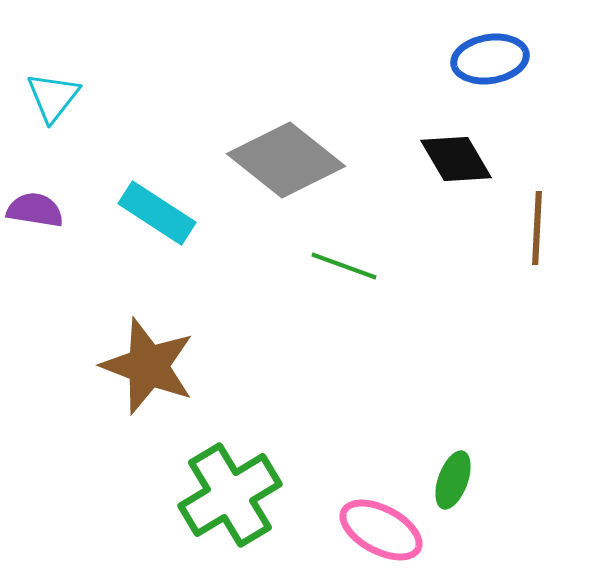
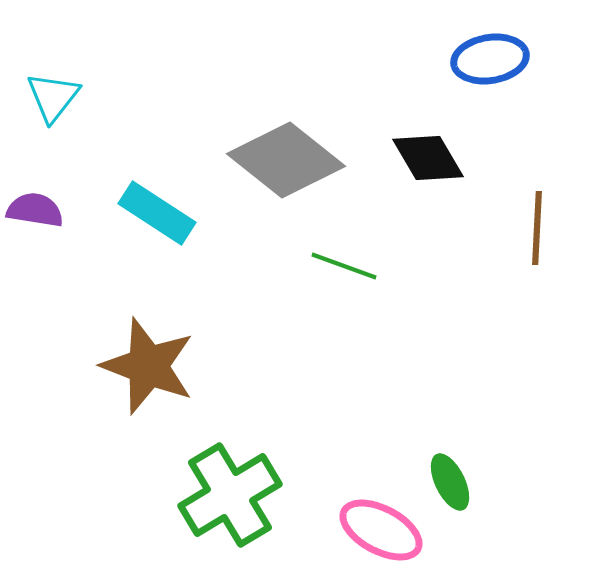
black diamond: moved 28 px left, 1 px up
green ellipse: moved 3 px left, 2 px down; rotated 46 degrees counterclockwise
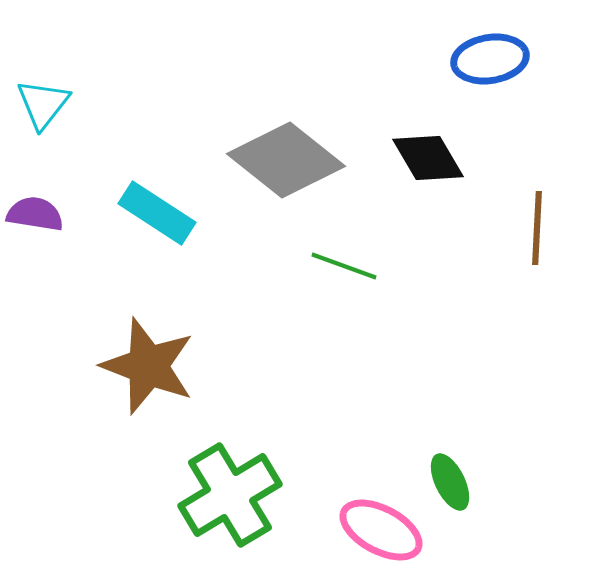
cyan triangle: moved 10 px left, 7 px down
purple semicircle: moved 4 px down
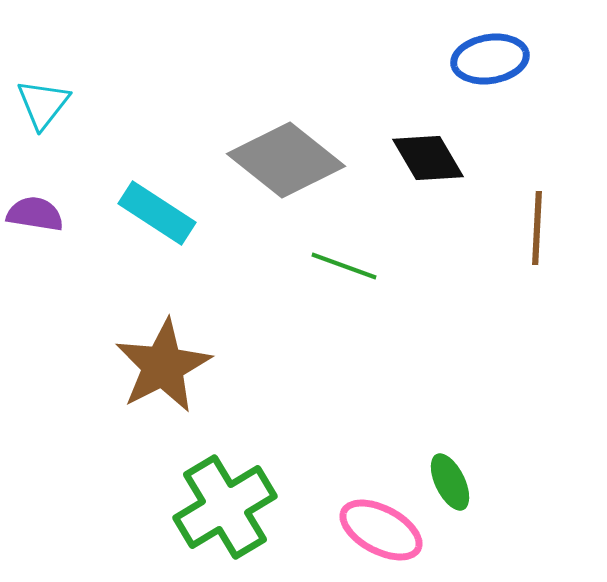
brown star: moved 15 px right; rotated 24 degrees clockwise
green cross: moved 5 px left, 12 px down
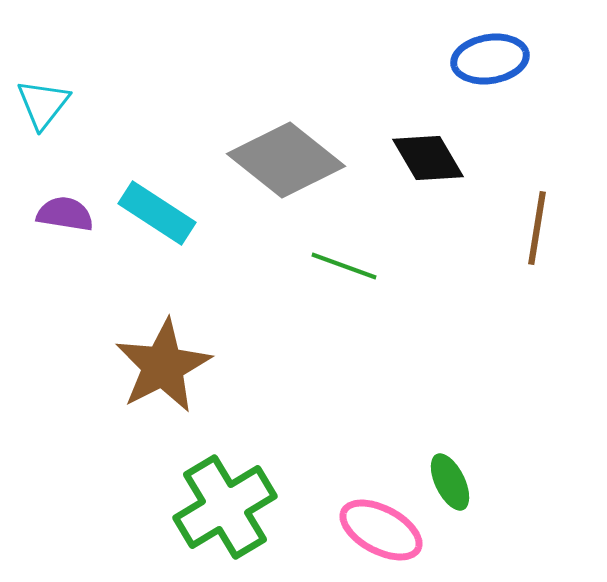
purple semicircle: moved 30 px right
brown line: rotated 6 degrees clockwise
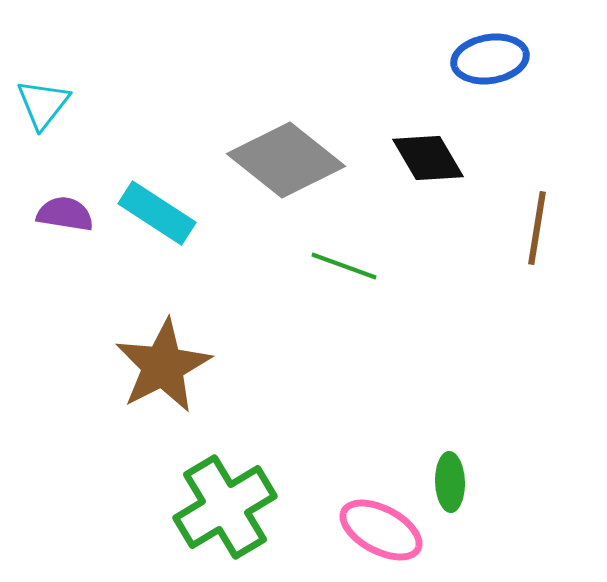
green ellipse: rotated 24 degrees clockwise
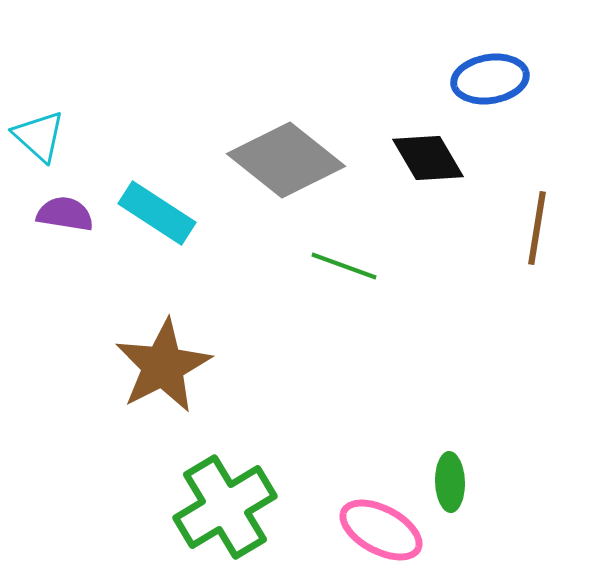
blue ellipse: moved 20 px down
cyan triangle: moved 4 px left, 32 px down; rotated 26 degrees counterclockwise
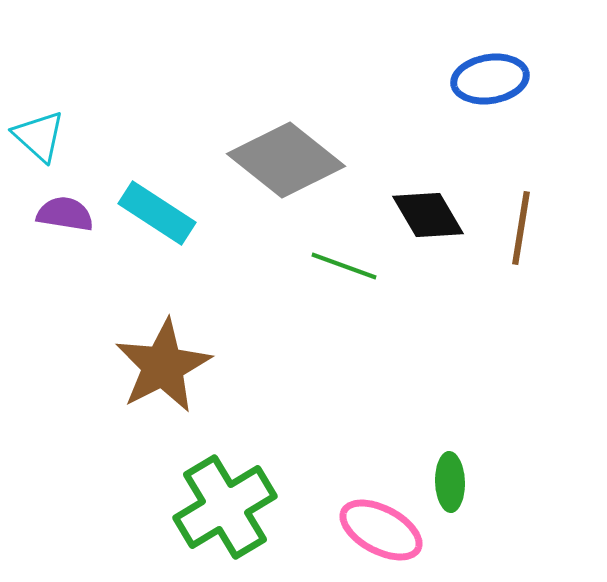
black diamond: moved 57 px down
brown line: moved 16 px left
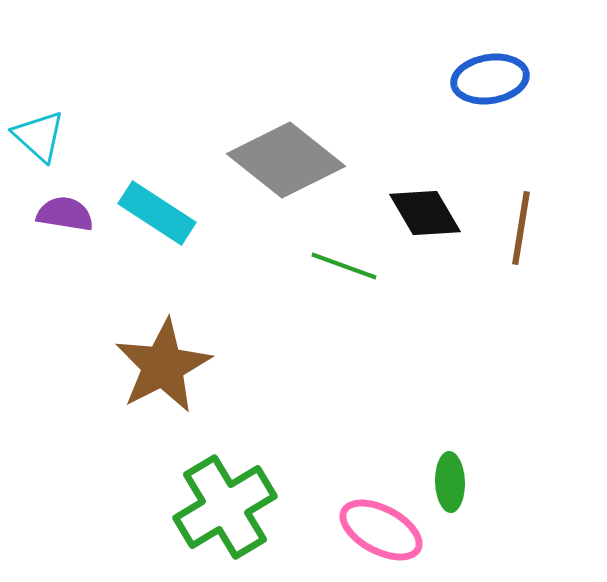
black diamond: moved 3 px left, 2 px up
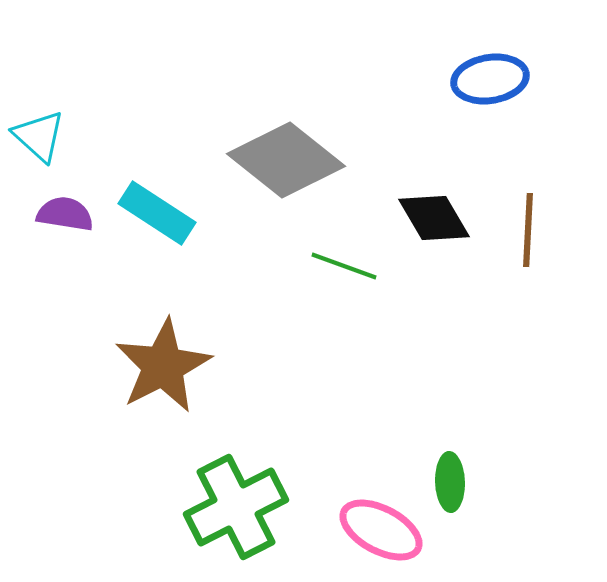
black diamond: moved 9 px right, 5 px down
brown line: moved 7 px right, 2 px down; rotated 6 degrees counterclockwise
green cross: moved 11 px right; rotated 4 degrees clockwise
